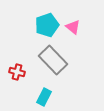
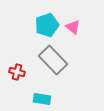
cyan rectangle: moved 2 px left, 2 px down; rotated 72 degrees clockwise
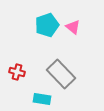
gray rectangle: moved 8 px right, 14 px down
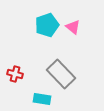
red cross: moved 2 px left, 2 px down
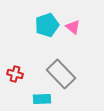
cyan rectangle: rotated 12 degrees counterclockwise
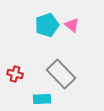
pink triangle: moved 1 px left, 2 px up
